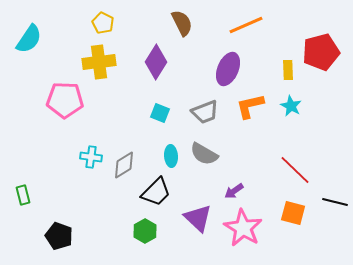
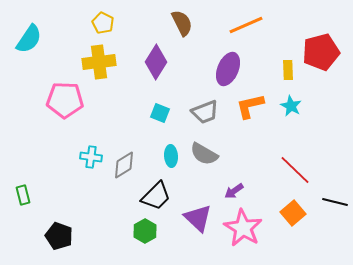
black trapezoid: moved 4 px down
orange square: rotated 35 degrees clockwise
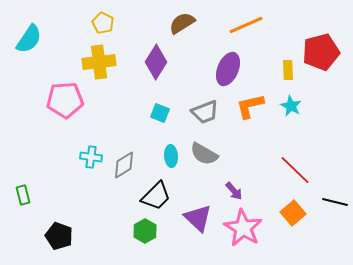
brown semicircle: rotated 96 degrees counterclockwise
pink pentagon: rotated 6 degrees counterclockwise
purple arrow: rotated 96 degrees counterclockwise
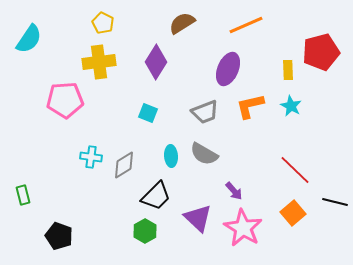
cyan square: moved 12 px left
